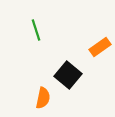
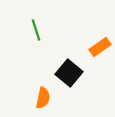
black square: moved 1 px right, 2 px up
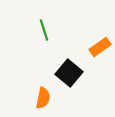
green line: moved 8 px right
